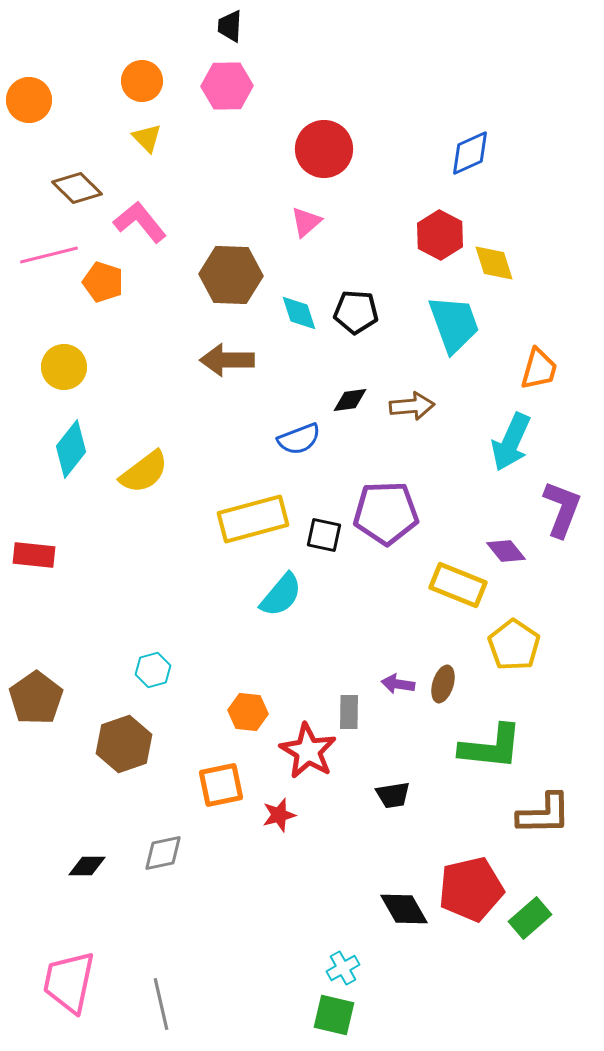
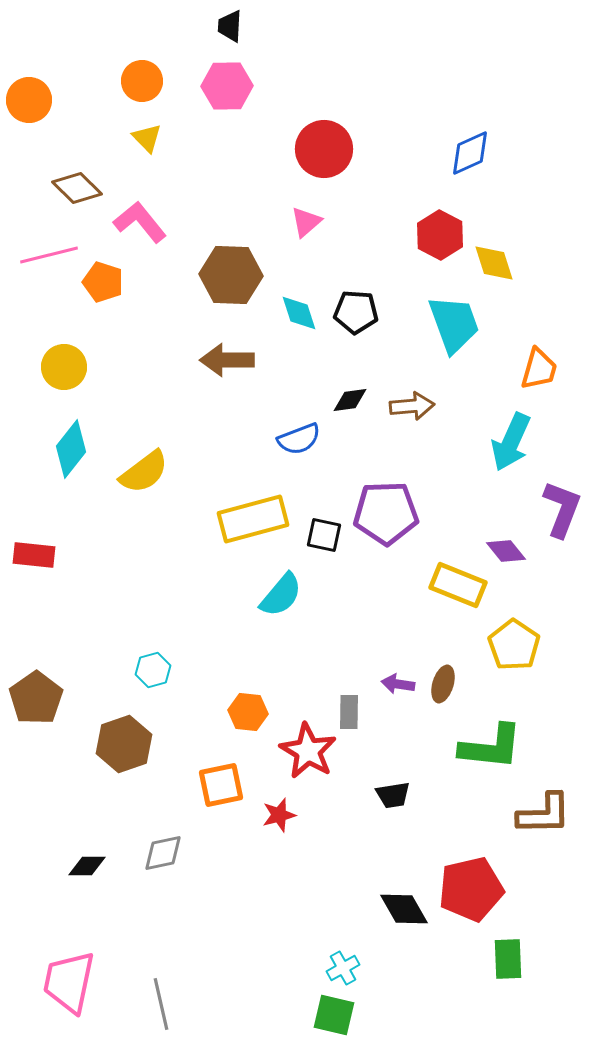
green rectangle at (530, 918): moved 22 px left, 41 px down; rotated 51 degrees counterclockwise
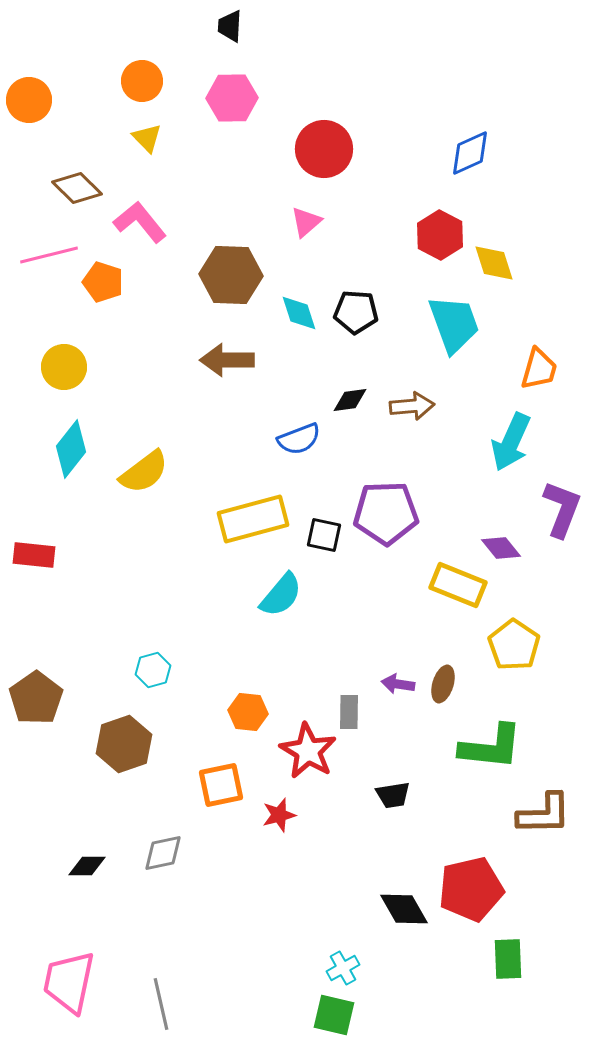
pink hexagon at (227, 86): moved 5 px right, 12 px down
purple diamond at (506, 551): moved 5 px left, 3 px up
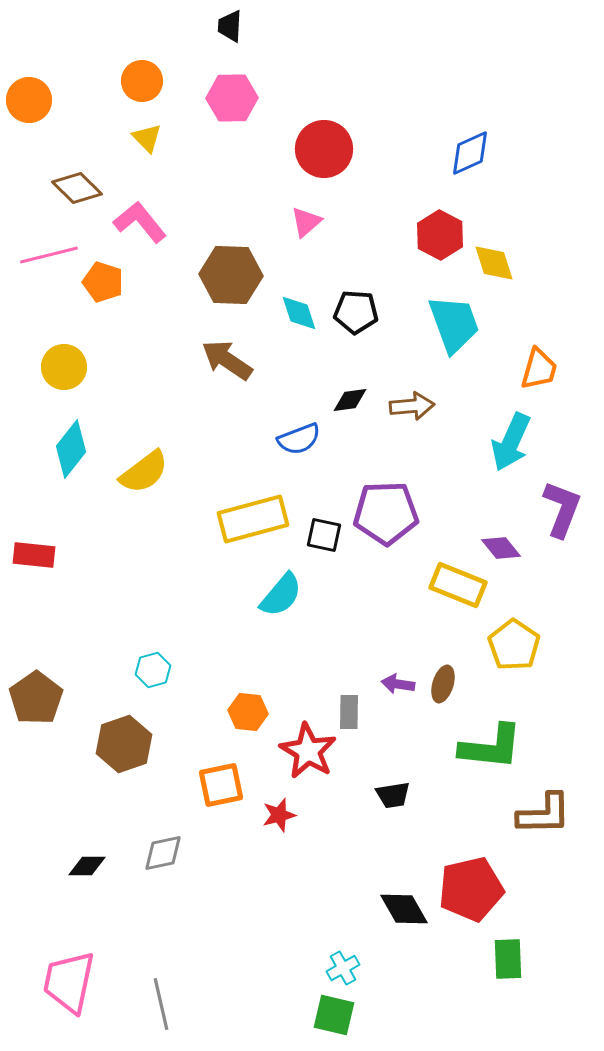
brown arrow at (227, 360): rotated 34 degrees clockwise
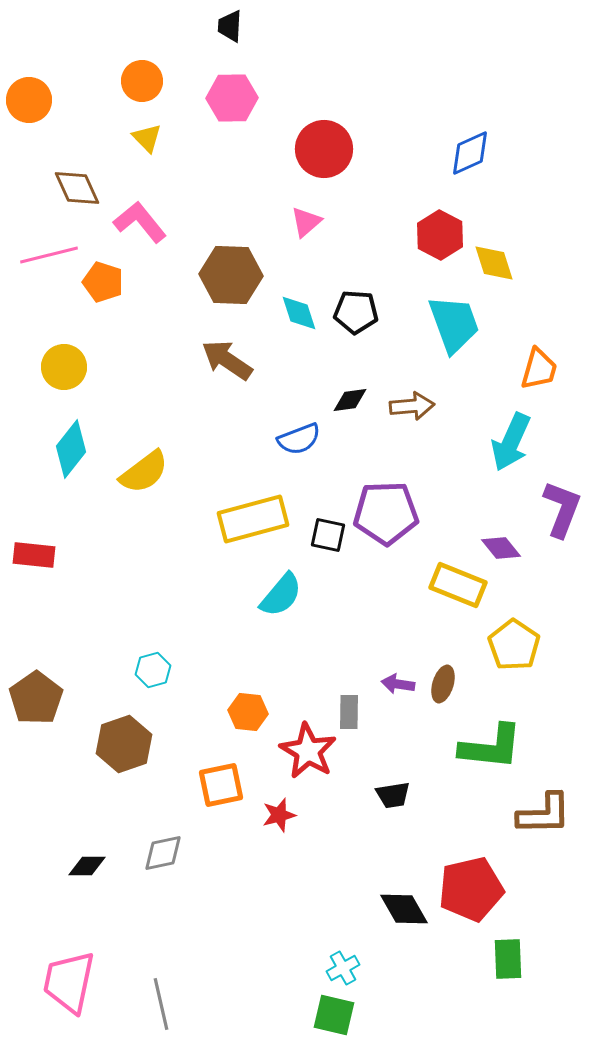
brown diamond at (77, 188): rotated 21 degrees clockwise
black square at (324, 535): moved 4 px right
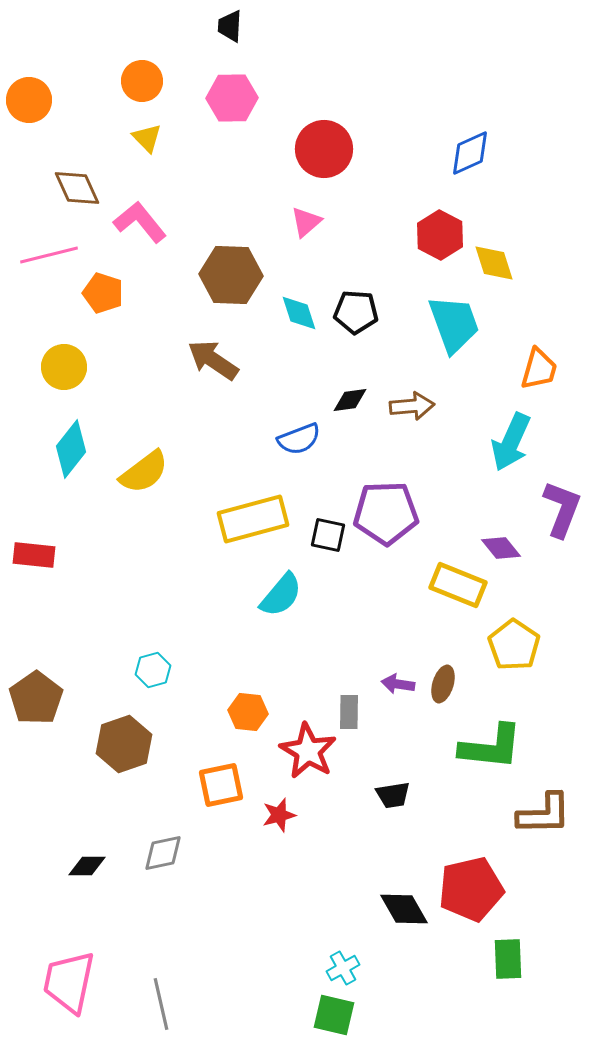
orange pentagon at (103, 282): moved 11 px down
brown arrow at (227, 360): moved 14 px left
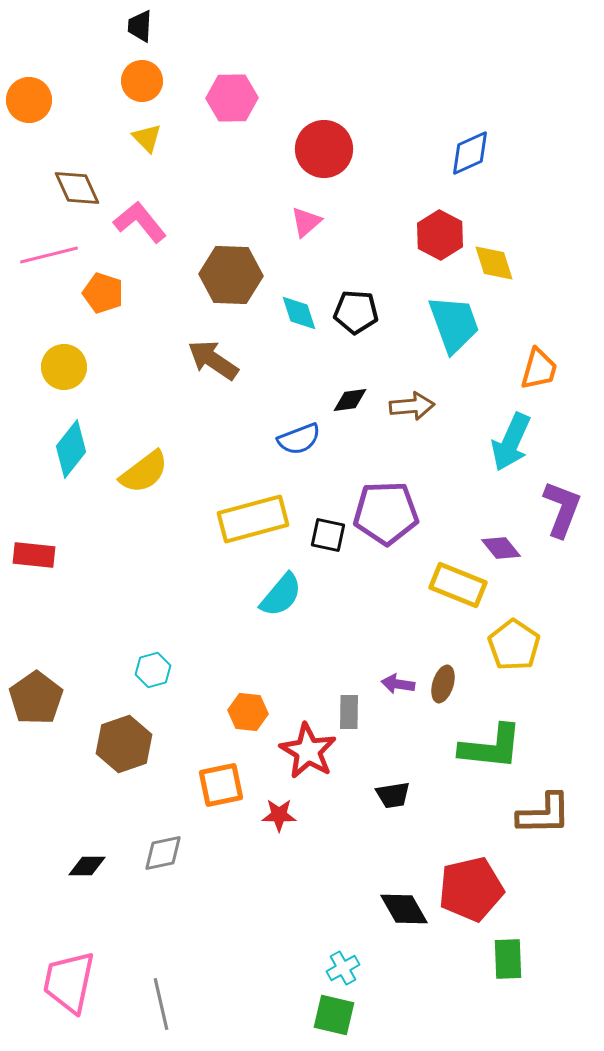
black trapezoid at (230, 26): moved 90 px left
red star at (279, 815): rotated 16 degrees clockwise
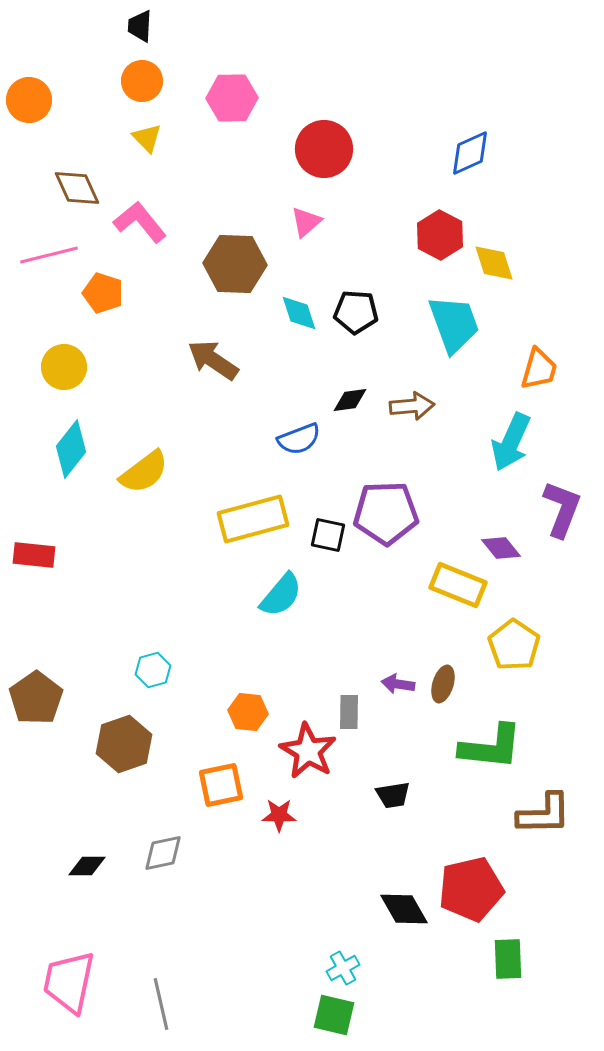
brown hexagon at (231, 275): moved 4 px right, 11 px up
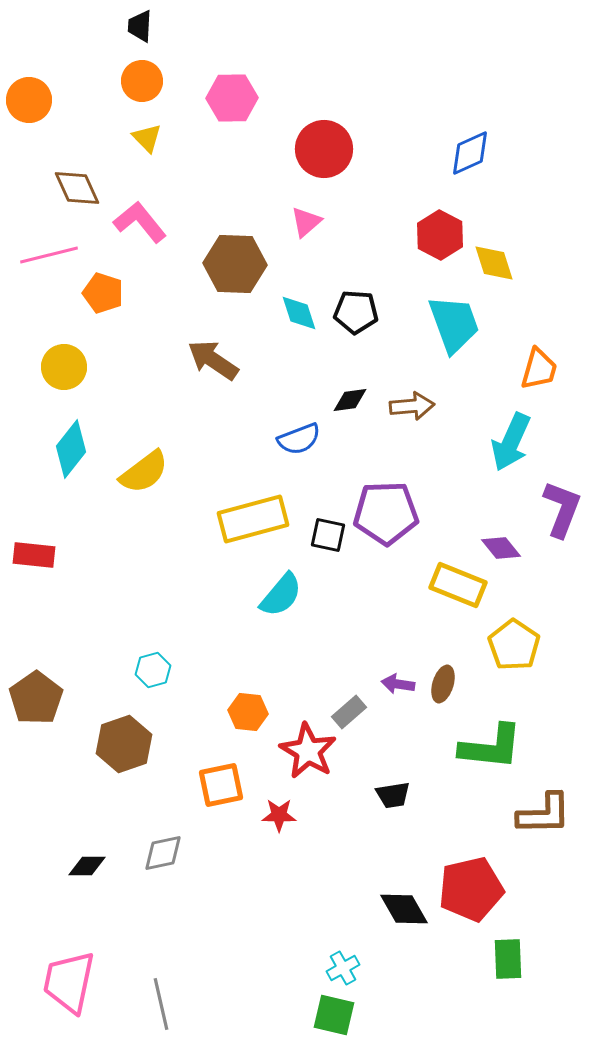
gray rectangle at (349, 712): rotated 48 degrees clockwise
